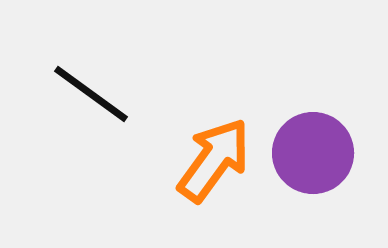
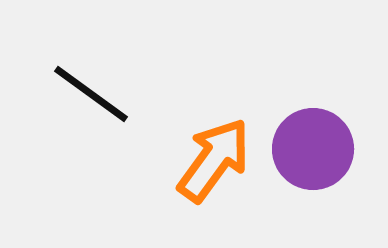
purple circle: moved 4 px up
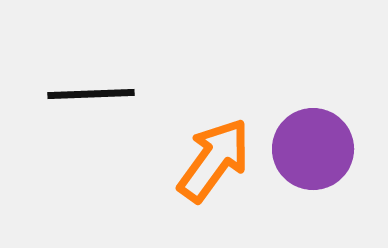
black line: rotated 38 degrees counterclockwise
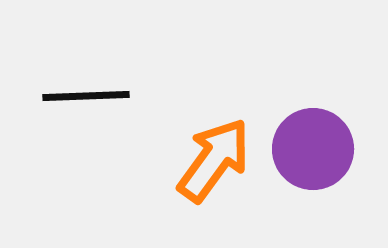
black line: moved 5 px left, 2 px down
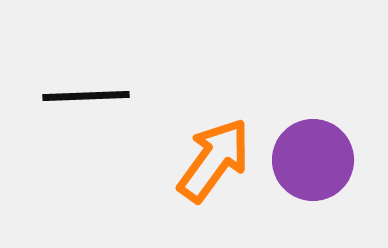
purple circle: moved 11 px down
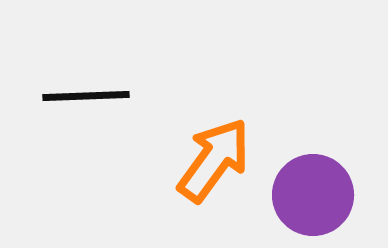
purple circle: moved 35 px down
